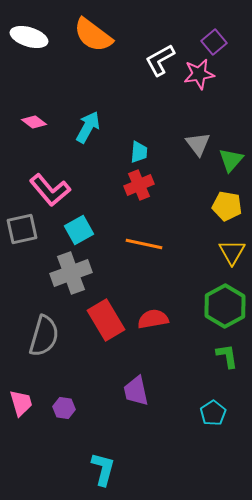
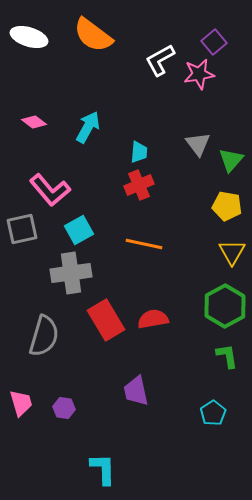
gray cross: rotated 12 degrees clockwise
cyan L-shape: rotated 16 degrees counterclockwise
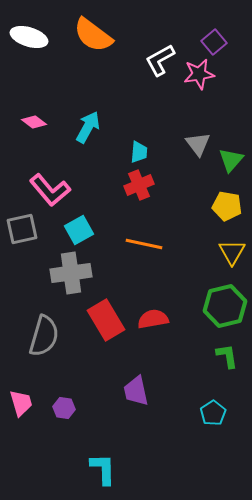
green hexagon: rotated 15 degrees clockwise
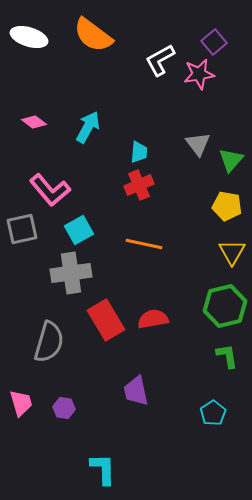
gray semicircle: moved 5 px right, 6 px down
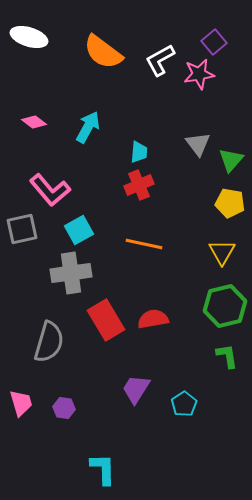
orange semicircle: moved 10 px right, 17 px down
yellow pentagon: moved 3 px right, 3 px up
yellow triangle: moved 10 px left
purple trapezoid: moved 2 px up; rotated 44 degrees clockwise
cyan pentagon: moved 29 px left, 9 px up
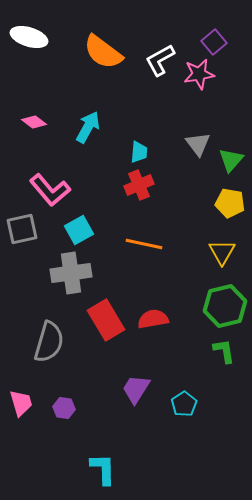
green L-shape: moved 3 px left, 5 px up
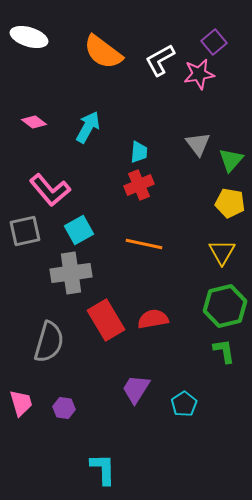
gray square: moved 3 px right, 2 px down
